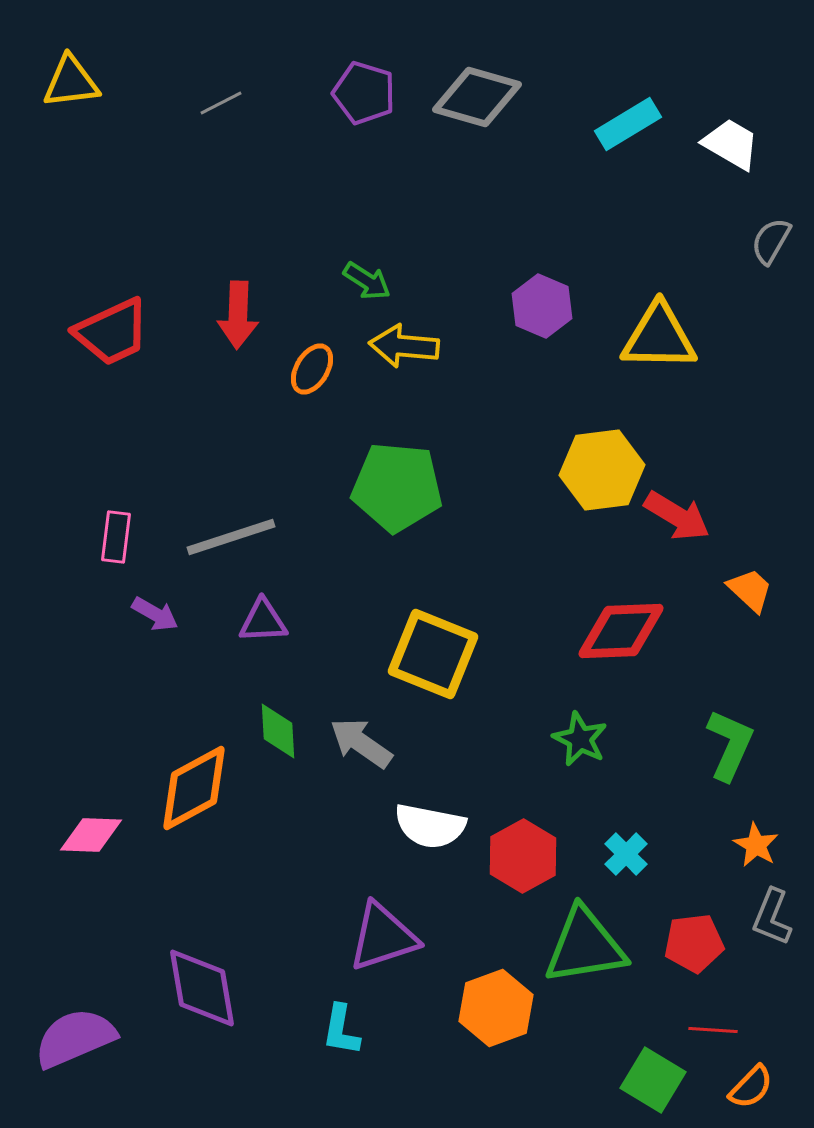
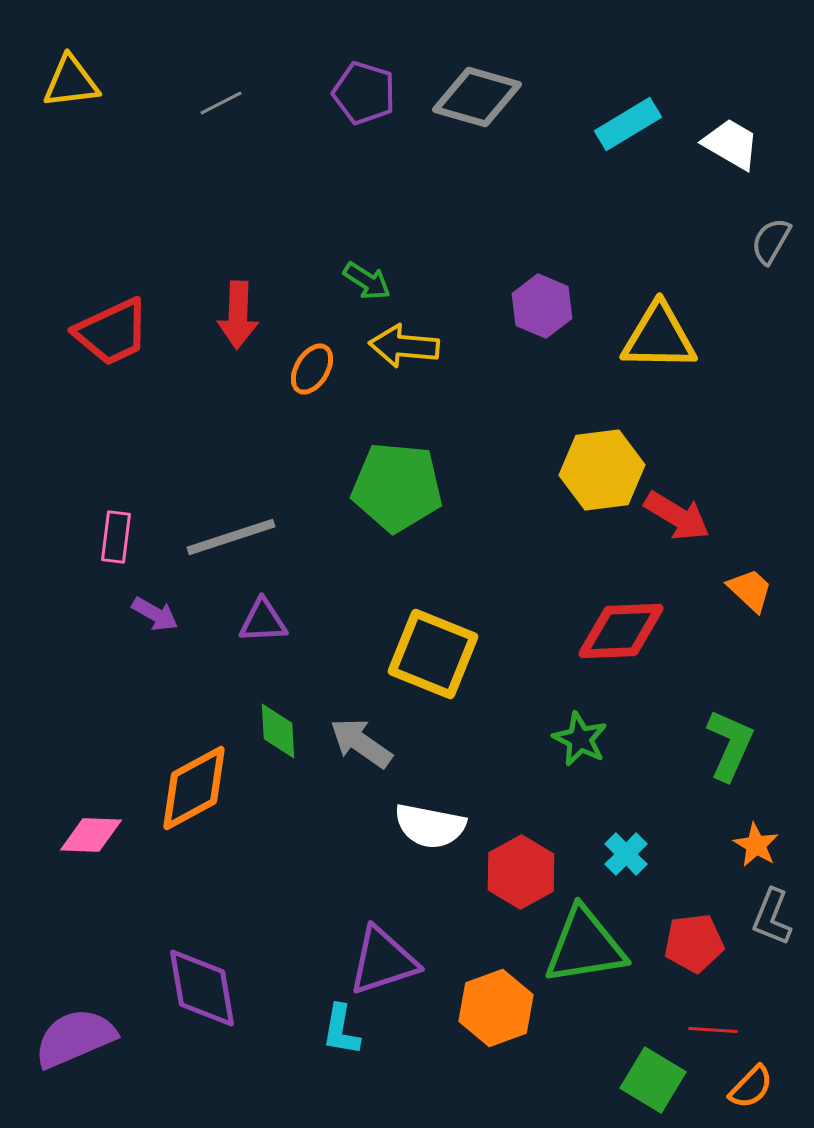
red hexagon at (523, 856): moved 2 px left, 16 px down
purple triangle at (383, 937): moved 24 px down
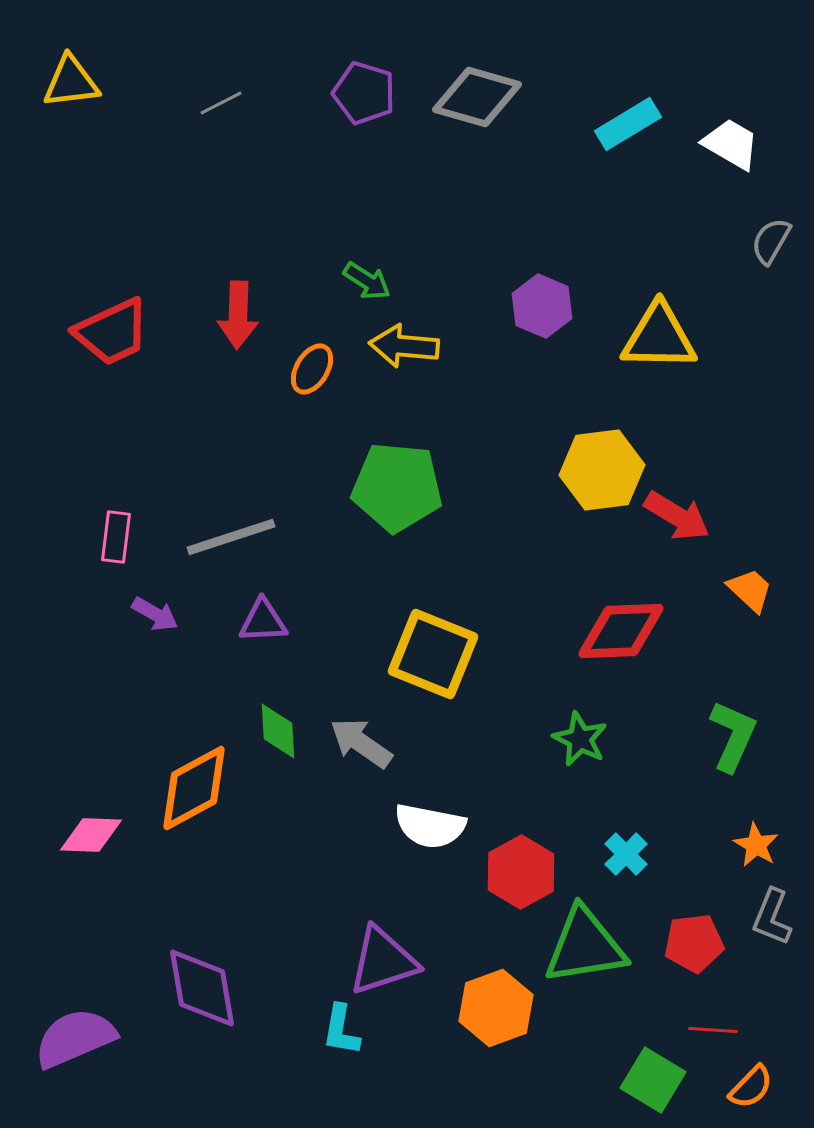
green L-shape at (730, 745): moved 3 px right, 9 px up
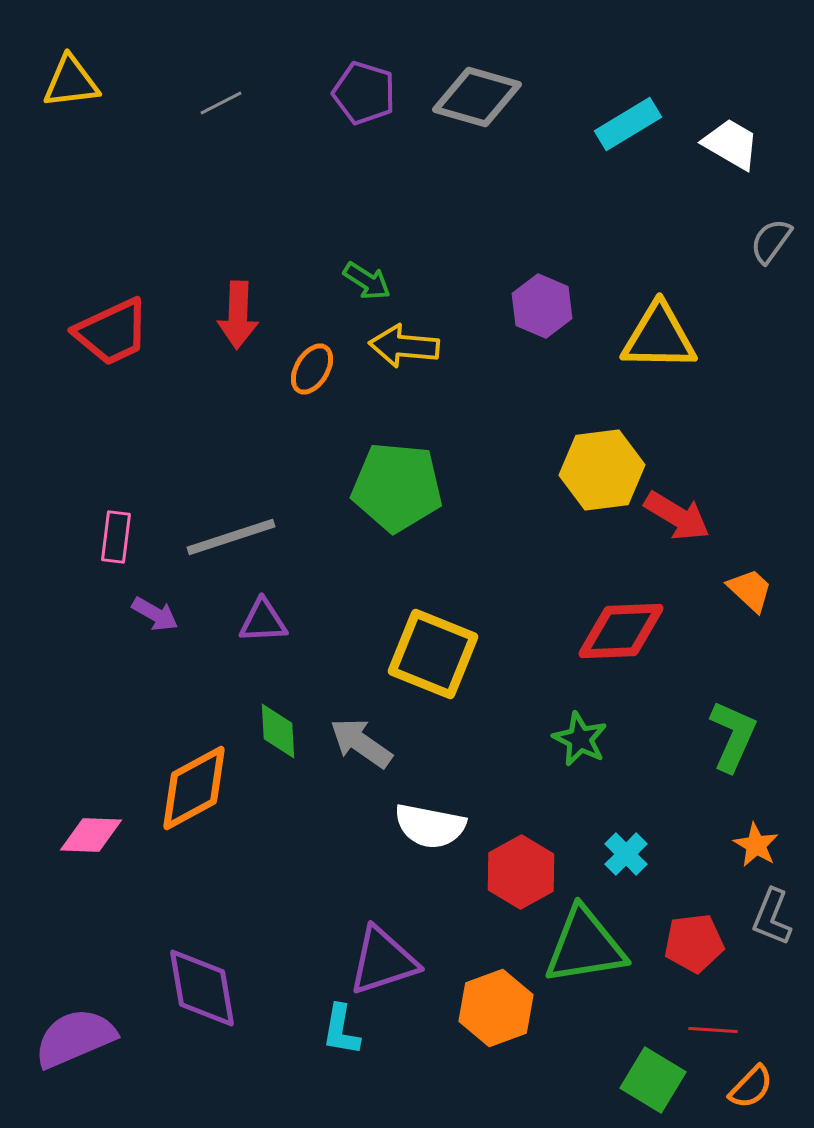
gray semicircle at (771, 241): rotated 6 degrees clockwise
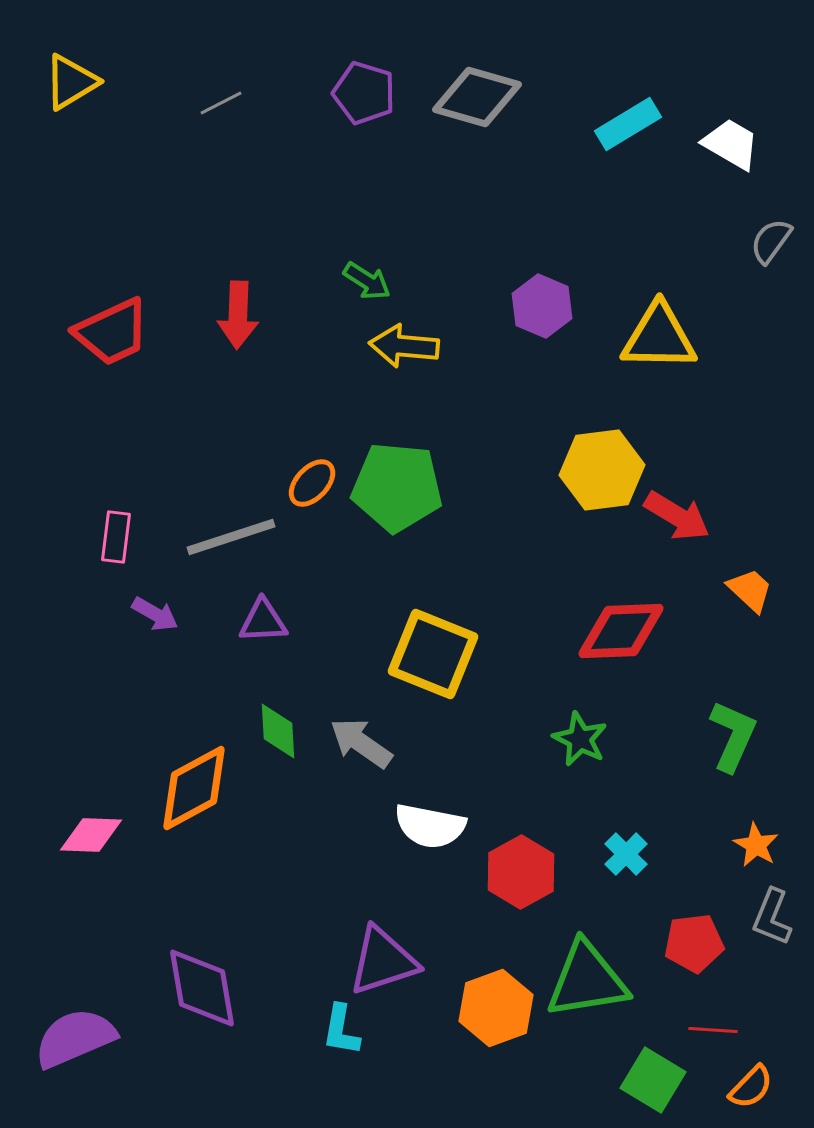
yellow triangle at (71, 82): rotated 24 degrees counterclockwise
orange ellipse at (312, 369): moved 114 px down; rotated 12 degrees clockwise
green triangle at (585, 946): moved 2 px right, 34 px down
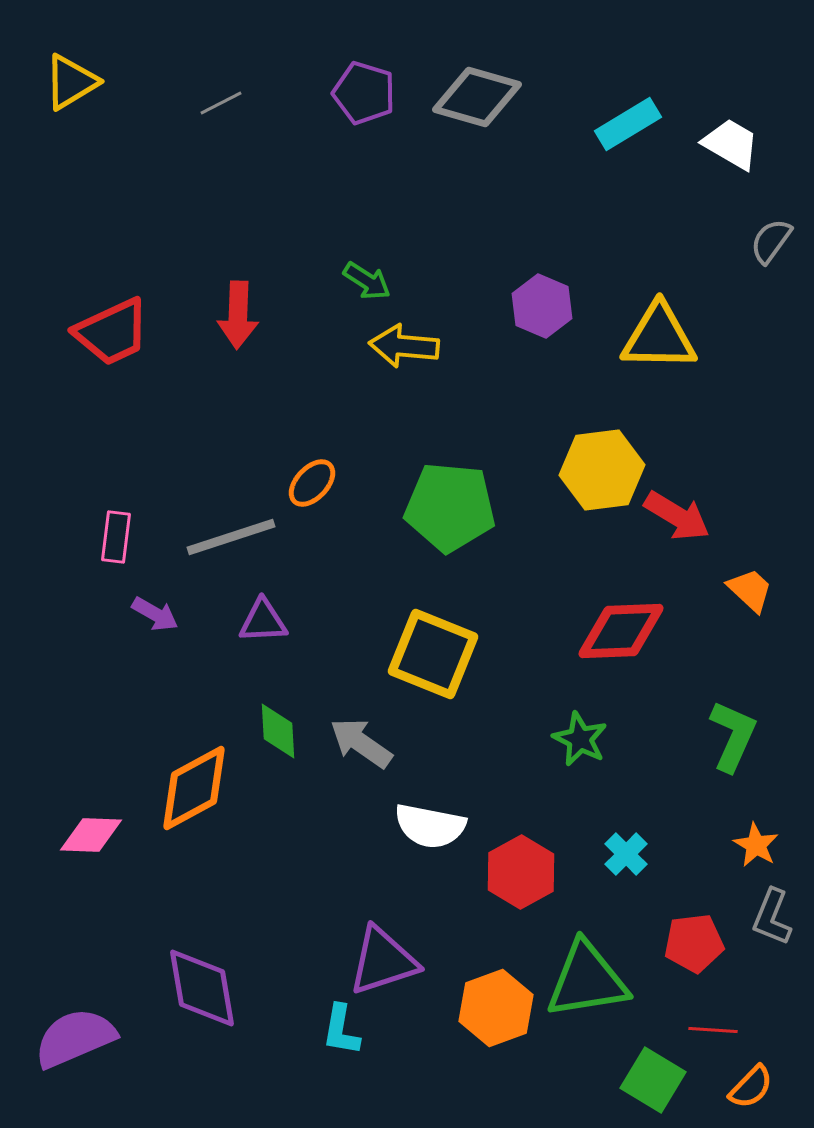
green pentagon at (397, 487): moved 53 px right, 20 px down
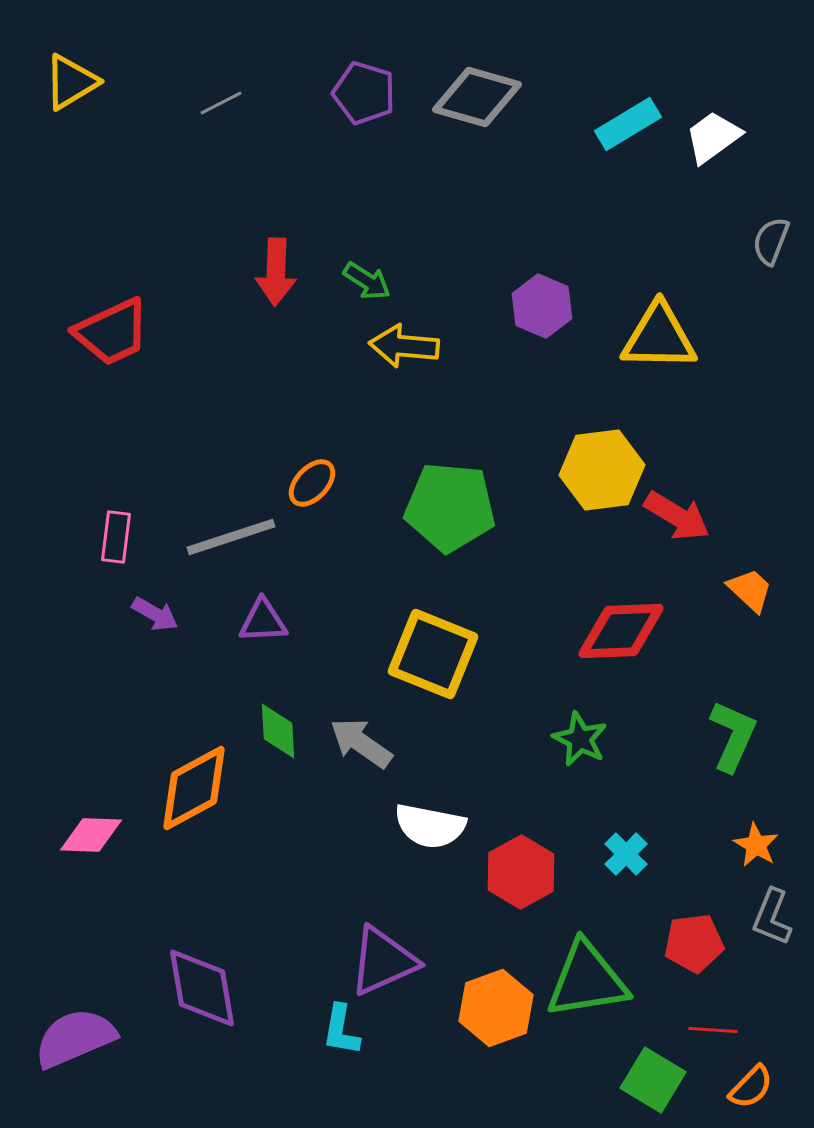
white trapezoid at (731, 144): moved 18 px left, 7 px up; rotated 66 degrees counterclockwise
gray semicircle at (771, 241): rotated 15 degrees counterclockwise
red arrow at (238, 315): moved 38 px right, 43 px up
purple triangle at (383, 961): rotated 6 degrees counterclockwise
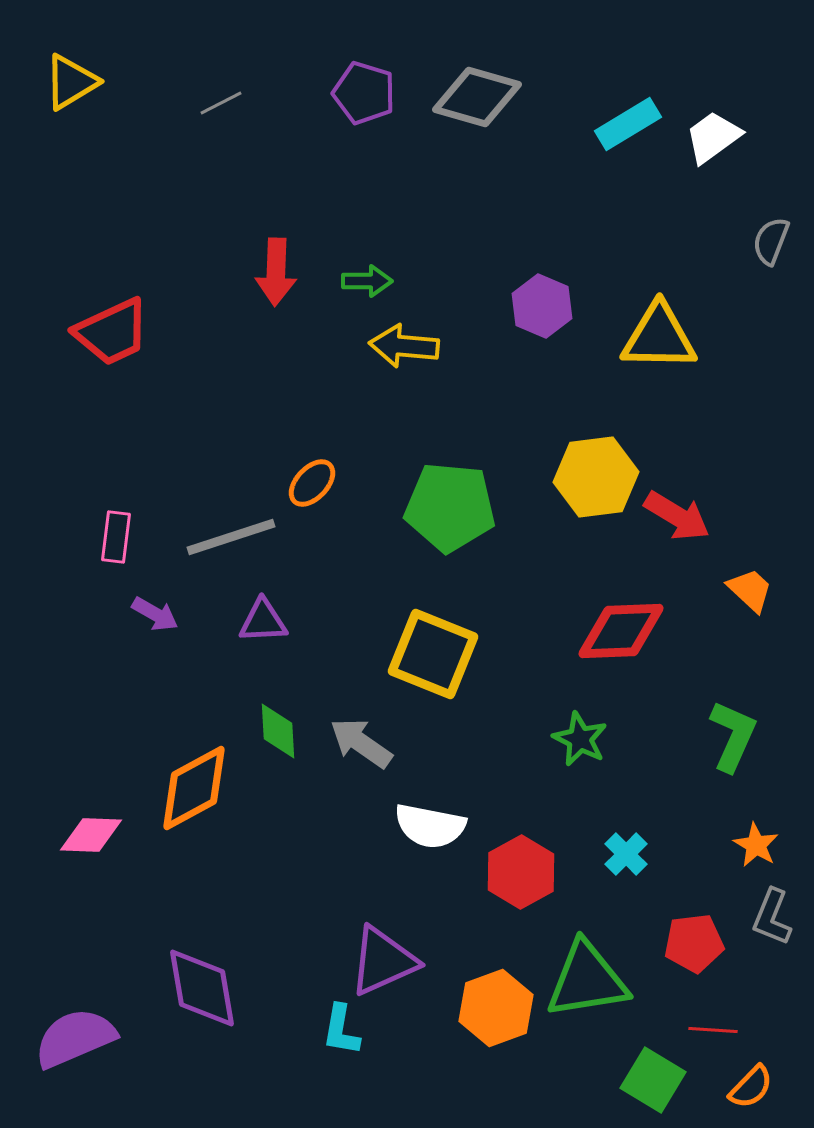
green arrow at (367, 281): rotated 33 degrees counterclockwise
yellow hexagon at (602, 470): moved 6 px left, 7 px down
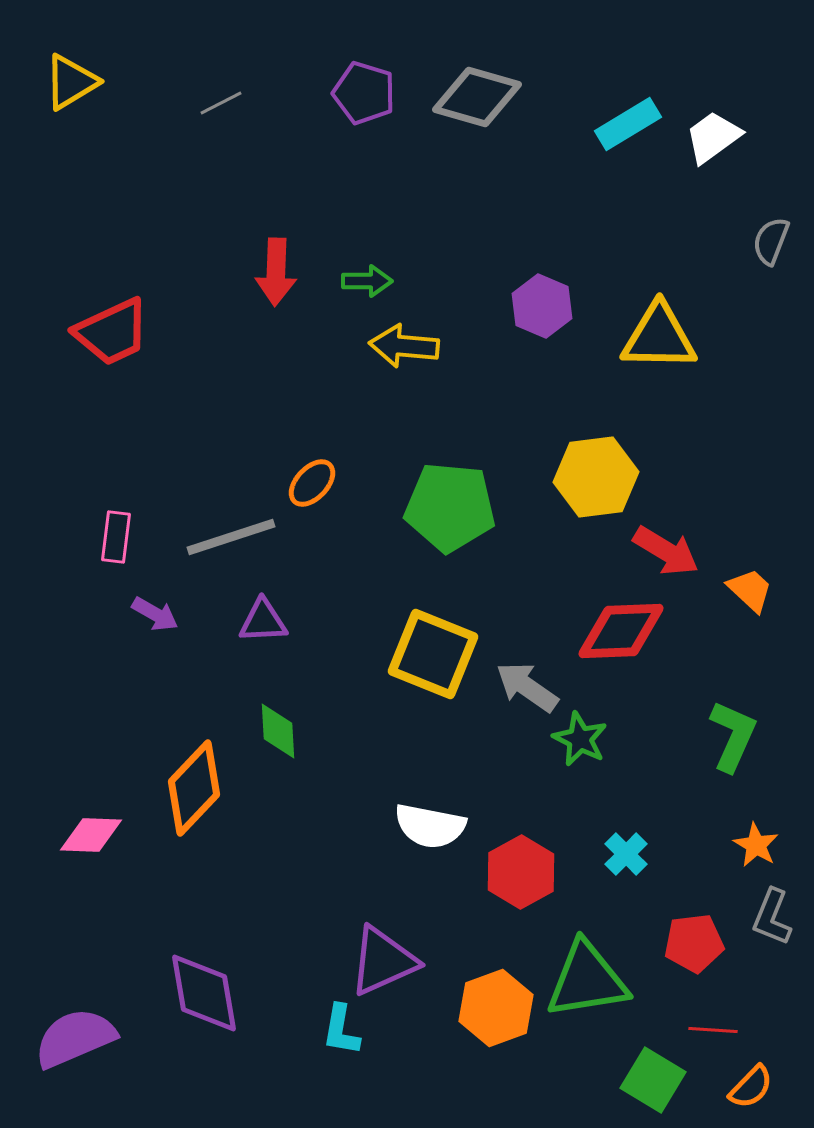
red arrow at (677, 516): moved 11 px left, 35 px down
gray arrow at (361, 743): moved 166 px right, 56 px up
orange diamond at (194, 788): rotated 18 degrees counterclockwise
purple diamond at (202, 988): moved 2 px right, 5 px down
